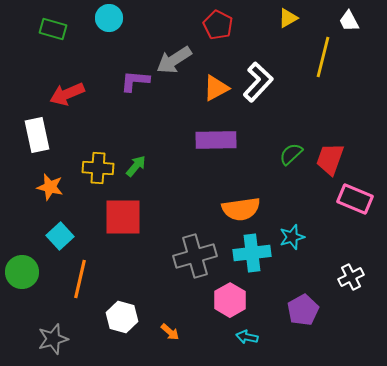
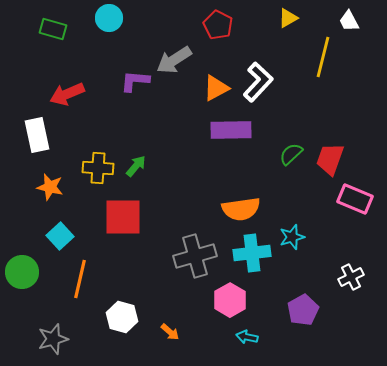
purple rectangle: moved 15 px right, 10 px up
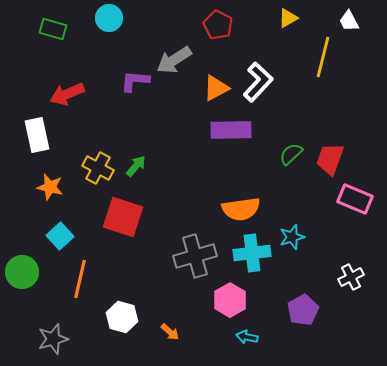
yellow cross: rotated 24 degrees clockwise
red square: rotated 18 degrees clockwise
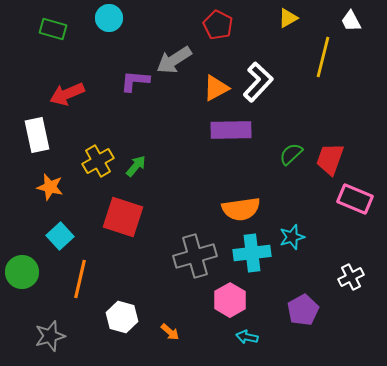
white trapezoid: moved 2 px right
yellow cross: moved 7 px up; rotated 32 degrees clockwise
gray star: moved 3 px left, 3 px up
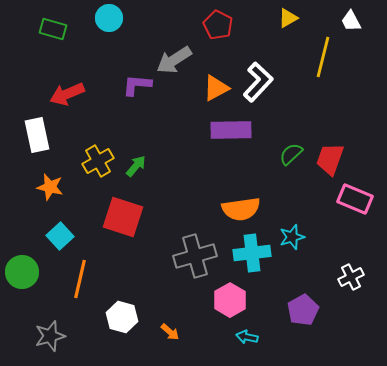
purple L-shape: moved 2 px right, 4 px down
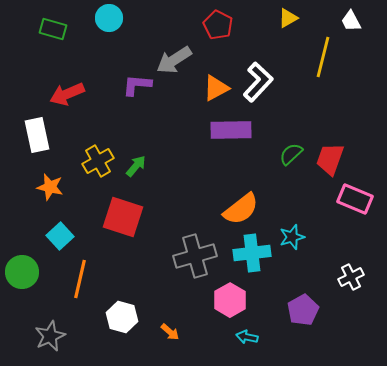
orange semicircle: rotated 30 degrees counterclockwise
gray star: rotated 8 degrees counterclockwise
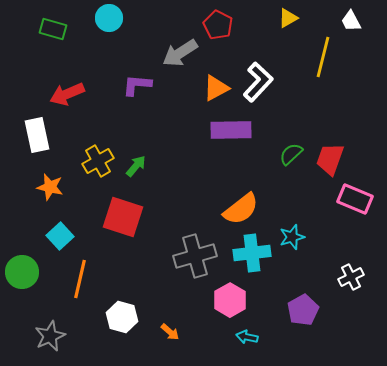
gray arrow: moved 6 px right, 7 px up
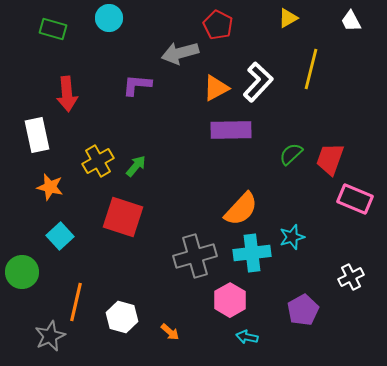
gray arrow: rotated 18 degrees clockwise
yellow line: moved 12 px left, 12 px down
red arrow: rotated 72 degrees counterclockwise
orange semicircle: rotated 9 degrees counterclockwise
orange line: moved 4 px left, 23 px down
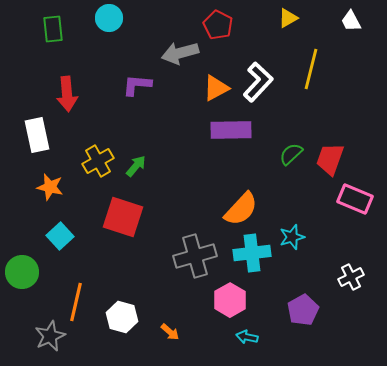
green rectangle: rotated 68 degrees clockwise
